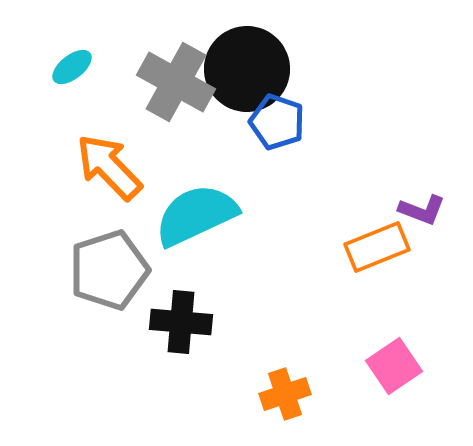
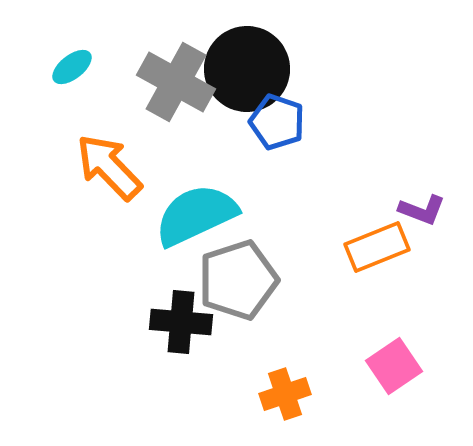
gray pentagon: moved 129 px right, 10 px down
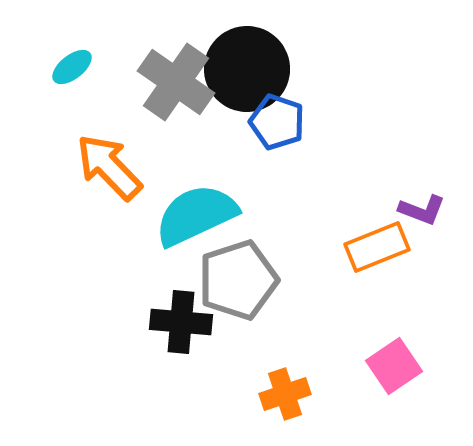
gray cross: rotated 6 degrees clockwise
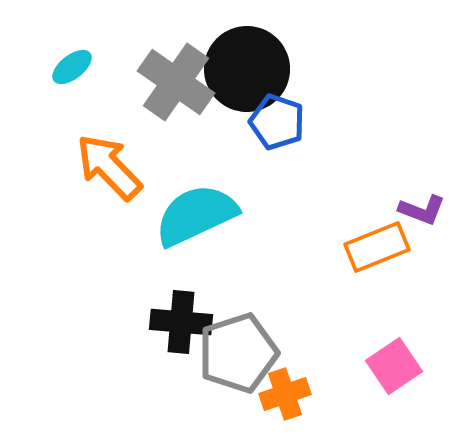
gray pentagon: moved 73 px down
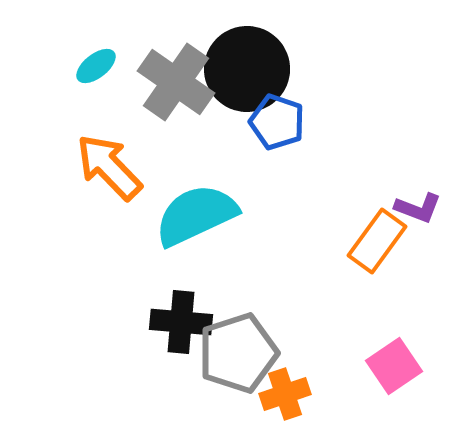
cyan ellipse: moved 24 px right, 1 px up
purple L-shape: moved 4 px left, 2 px up
orange rectangle: moved 6 px up; rotated 32 degrees counterclockwise
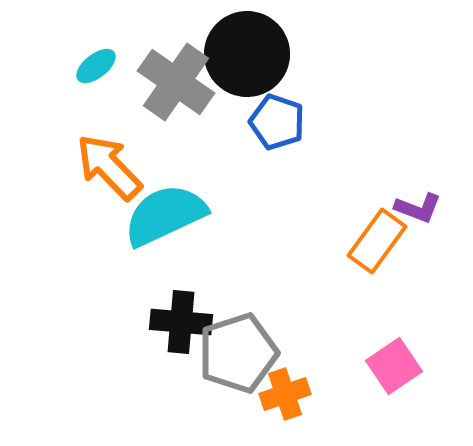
black circle: moved 15 px up
cyan semicircle: moved 31 px left
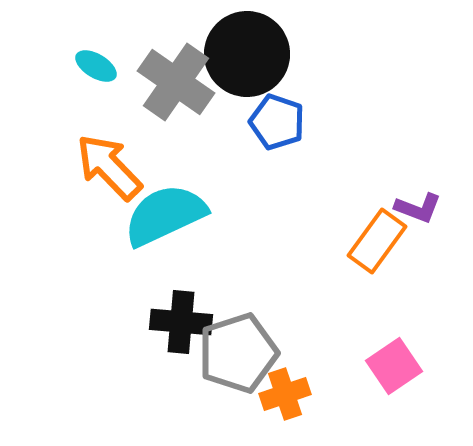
cyan ellipse: rotated 69 degrees clockwise
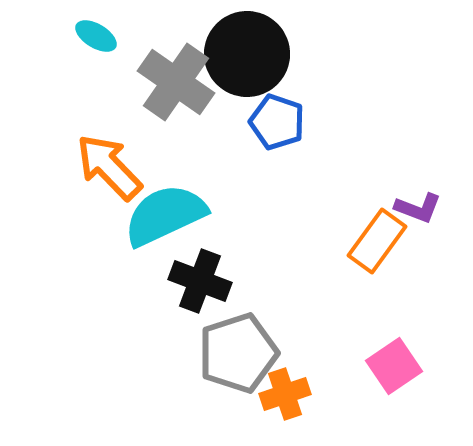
cyan ellipse: moved 30 px up
black cross: moved 19 px right, 41 px up; rotated 16 degrees clockwise
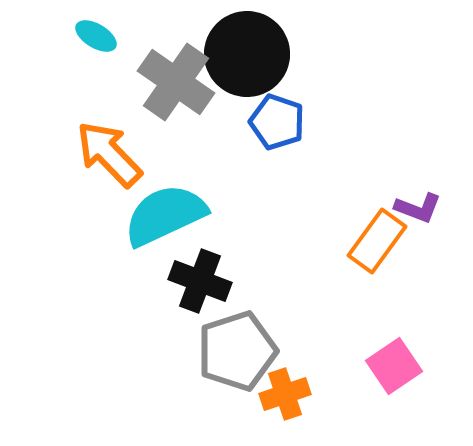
orange arrow: moved 13 px up
gray pentagon: moved 1 px left, 2 px up
